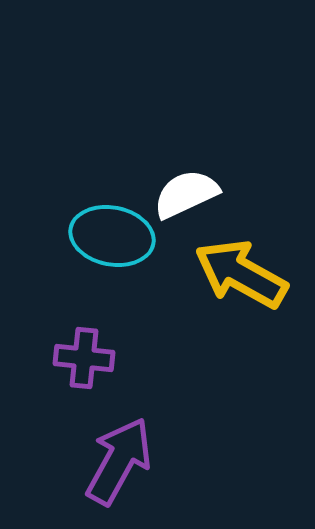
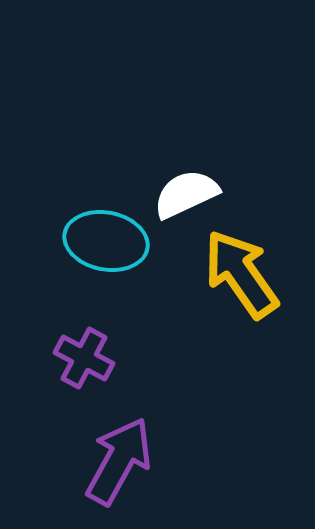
cyan ellipse: moved 6 px left, 5 px down
yellow arrow: rotated 26 degrees clockwise
purple cross: rotated 22 degrees clockwise
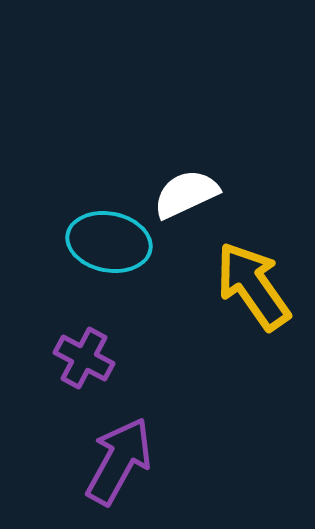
cyan ellipse: moved 3 px right, 1 px down
yellow arrow: moved 12 px right, 12 px down
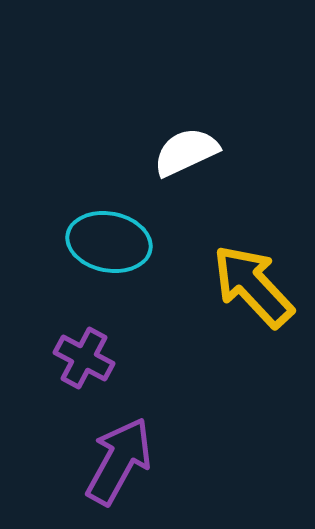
white semicircle: moved 42 px up
yellow arrow: rotated 8 degrees counterclockwise
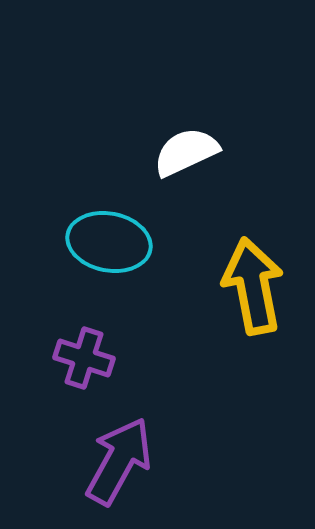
yellow arrow: rotated 32 degrees clockwise
purple cross: rotated 10 degrees counterclockwise
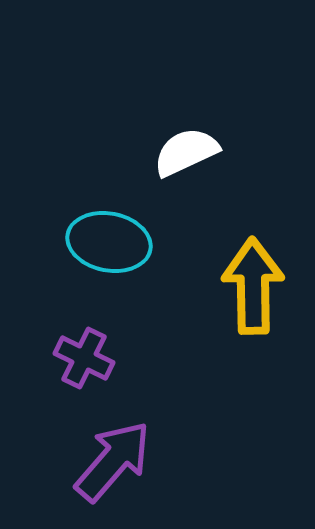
yellow arrow: rotated 10 degrees clockwise
purple cross: rotated 8 degrees clockwise
purple arrow: moved 6 px left; rotated 12 degrees clockwise
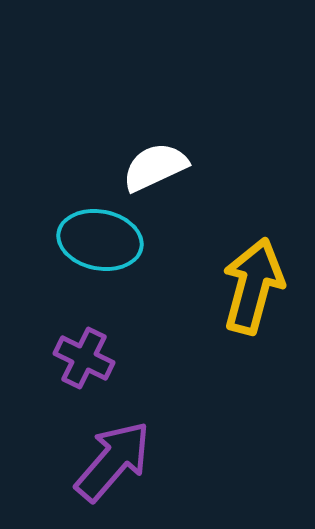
white semicircle: moved 31 px left, 15 px down
cyan ellipse: moved 9 px left, 2 px up
yellow arrow: rotated 16 degrees clockwise
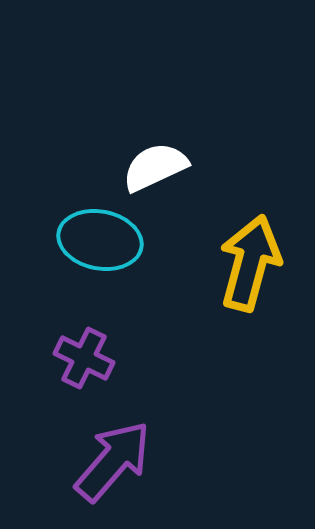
yellow arrow: moved 3 px left, 23 px up
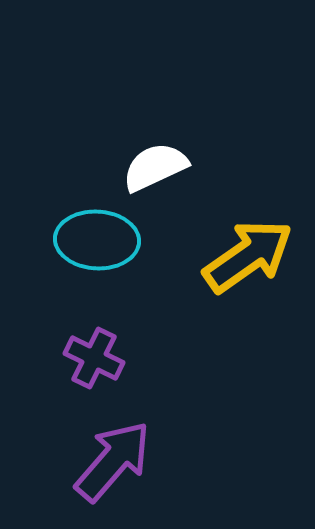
cyan ellipse: moved 3 px left; rotated 8 degrees counterclockwise
yellow arrow: moved 2 px left, 7 px up; rotated 40 degrees clockwise
purple cross: moved 10 px right
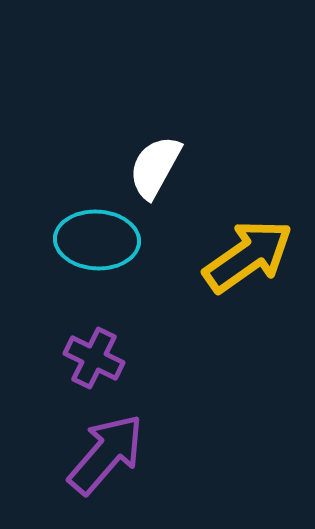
white semicircle: rotated 36 degrees counterclockwise
purple arrow: moved 7 px left, 7 px up
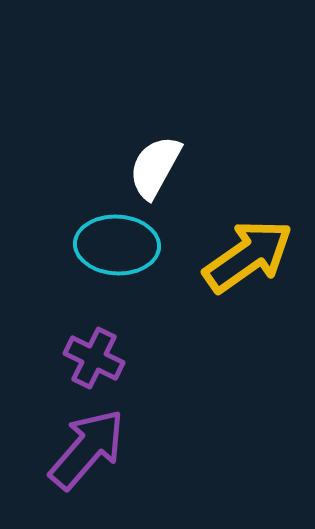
cyan ellipse: moved 20 px right, 5 px down
purple arrow: moved 19 px left, 5 px up
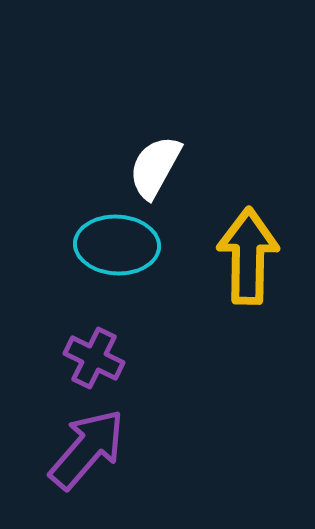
yellow arrow: rotated 54 degrees counterclockwise
